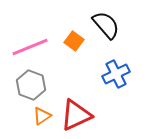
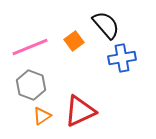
orange square: rotated 18 degrees clockwise
blue cross: moved 6 px right, 16 px up; rotated 16 degrees clockwise
red triangle: moved 4 px right, 4 px up
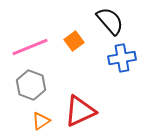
black semicircle: moved 4 px right, 4 px up
orange triangle: moved 1 px left, 5 px down
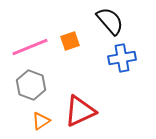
orange square: moved 4 px left; rotated 18 degrees clockwise
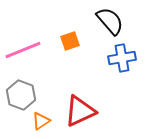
pink line: moved 7 px left, 3 px down
gray hexagon: moved 10 px left, 10 px down
